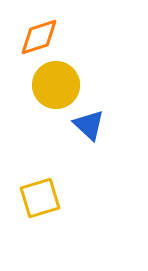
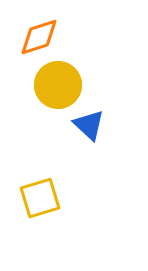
yellow circle: moved 2 px right
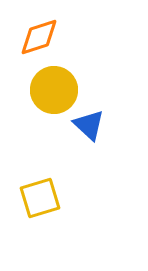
yellow circle: moved 4 px left, 5 px down
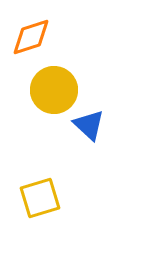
orange diamond: moved 8 px left
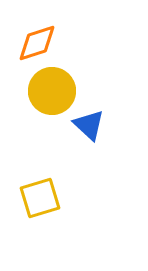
orange diamond: moved 6 px right, 6 px down
yellow circle: moved 2 px left, 1 px down
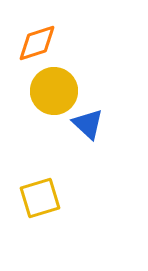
yellow circle: moved 2 px right
blue triangle: moved 1 px left, 1 px up
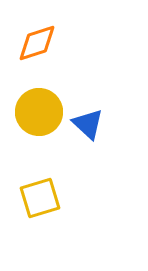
yellow circle: moved 15 px left, 21 px down
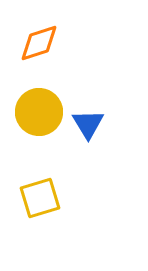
orange diamond: moved 2 px right
blue triangle: rotated 16 degrees clockwise
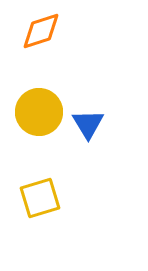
orange diamond: moved 2 px right, 12 px up
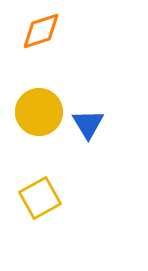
yellow square: rotated 12 degrees counterclockwise
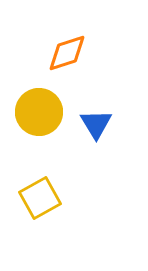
orange diamond: moved 26 px right, 22 px down
blue triangle: moved 8 px right
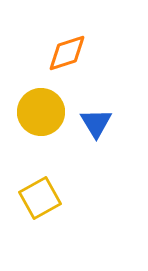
yellow circle: moved 2 px right
blue triangle: moved 1 px up
